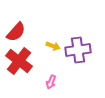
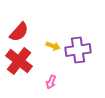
red semicircle: moved 3 px right
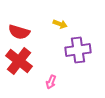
red semicircle: rotated 65 degrees clockwise
yellow arrow: moved 7 px right, 22 px up
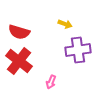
yellow arrow: moved 5 px right
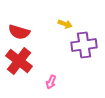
purple cross: moved 6 px right, 5 px up
